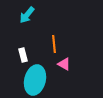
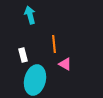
cyan arrow: moved 3 px right; rotated 126 degrees clockwise
pink triangle: moved 1 px right
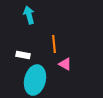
cyan arrow: moved 1 px left
white rectangle: rotated 64 degrees counterclockwise
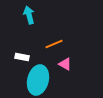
orange line: rotated 72 degrees clockwise
white rectangle: moved 1 px left, 2 px down
cyan ellipse: moved 3 px right
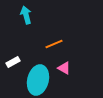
cyan arrow: moved 3 px left
white rectangle: moved 9 px left, 5 px down; rotated 40 degrees counterclockwise
pink triangle: moved 1 px left, 4 px down
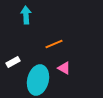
cyan arrow: rotated 12 degrees clockwise
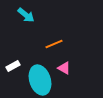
cyan arrow: rotated 132 degrees clockwise
white rectangle: moved 4 px down
cyan ellipse: moved 2 px right; rotated 32 degrees counterclockwise
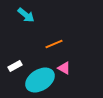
white rectangle: moved 2 px right
cyan ellipse: rotated 76 degrees clockwise
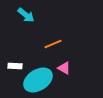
orange line: moved 1 px left
white rectangle: rotated 32 degrees clockwise
cyan ellipse: moved 2 px left
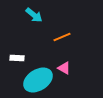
cyan arrow: moved 8 px right
orange line: moved 9 px right, 7 px up
white rectangle: moved 2 px right, 8 px up
